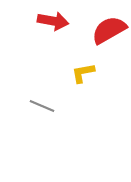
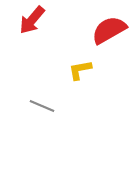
red arrow: moved 21 px left, 1 px up; rotated 120 degrees clockwise
yellow L-shape: moved 3 px left, 3 px up
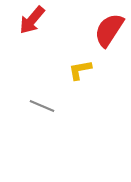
red semicircle: rotated 27 degrees counterclockwise
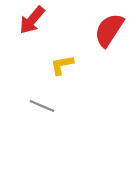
yellow L-shape: moved 18 px left, 5 px up
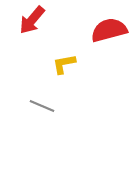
red semicircle: rotated 42 degrees clockwise
yellow L-shape: moved 2 px right, 1 px up
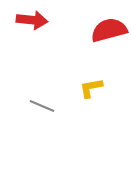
red arrow: rotated 124 degrees counterclockwise
yellow L-shape: moved 27 px right, 24 px down
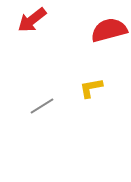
red arrow: rotated 136 degrees clockwise
gray line: rotated 55 degrees counterclockwise
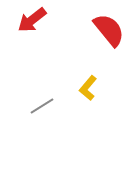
red semicircle: rotated 66 degrees clockwise
yellow L-shape: moved 3 px left; rotated 40 degrees counterclockwise
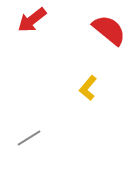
red semicircle: rotated 12 degrees counterclockwise
gray line: moved 13 px left, 32 px down
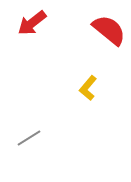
red arrow: moved 3 px down
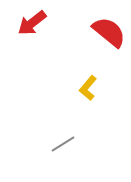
red semicircle: moved 2 px down
gray line: moved 34 px right, 6 px down
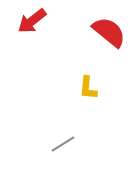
red arrow: moved 2 px up
yellow L-shape: rotated 35 degrees counterclockwise
